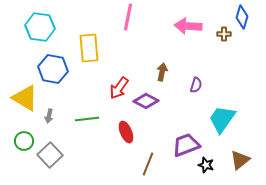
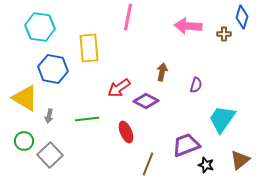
red arrow: rotated 20 degrees clockwise
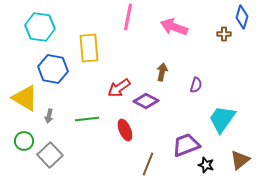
pink arrow: moved 14 px left, 1 px down; rotated 16 degrees clockwise
red ellipse: moved 1 px left, 2 px up
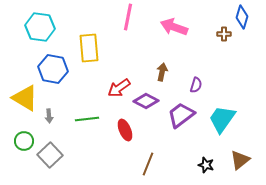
gray arrow: rotated 16 degrees counterclockwise
purple trapezoid: moved 5 px left, 30 px up; rotated 16 degrees counterclockwise
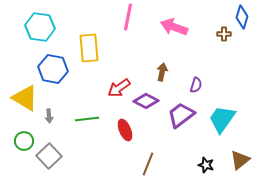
gray square: moved 1 px left, 1 px down
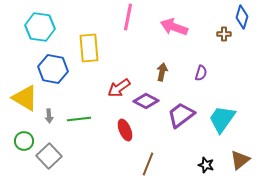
purple semicircle: moved 5 px right, 12 px up
green line: moved 8 px left
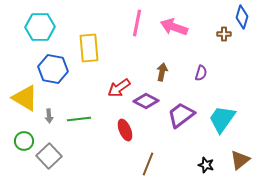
pink line: moved 9 px right, 6 px down
cyan hexagon: rotated 8 degrees counterclockwise
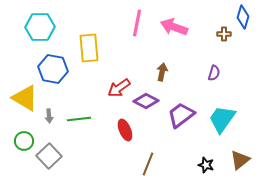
blue diamond: moved 1 px right
purple semicircle: moved 13 px right
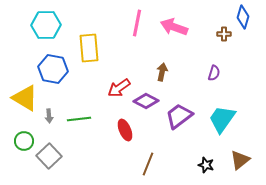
cyan hexagon: moved 6 px right, 2 px up
purple trapezoid: moved 2 px left, 1 px down
